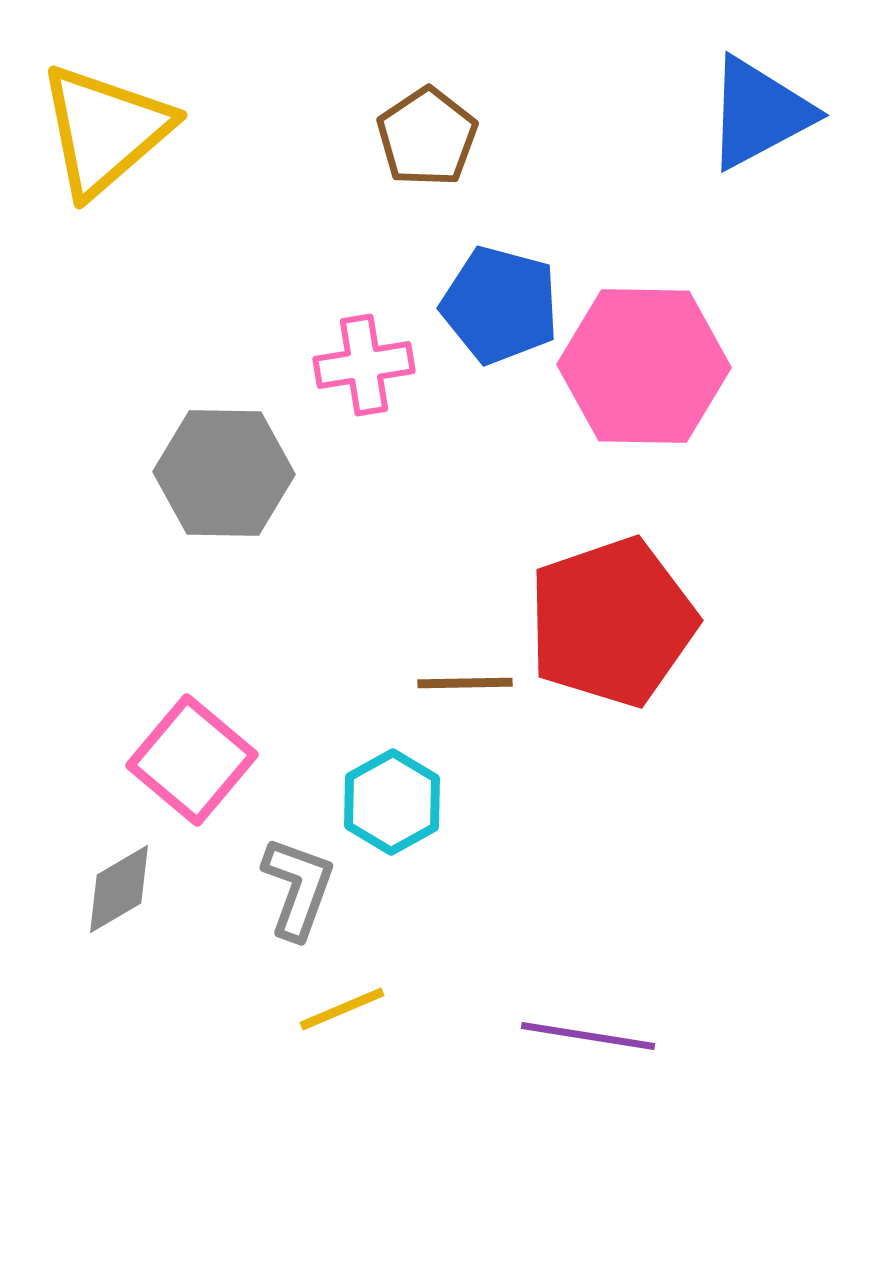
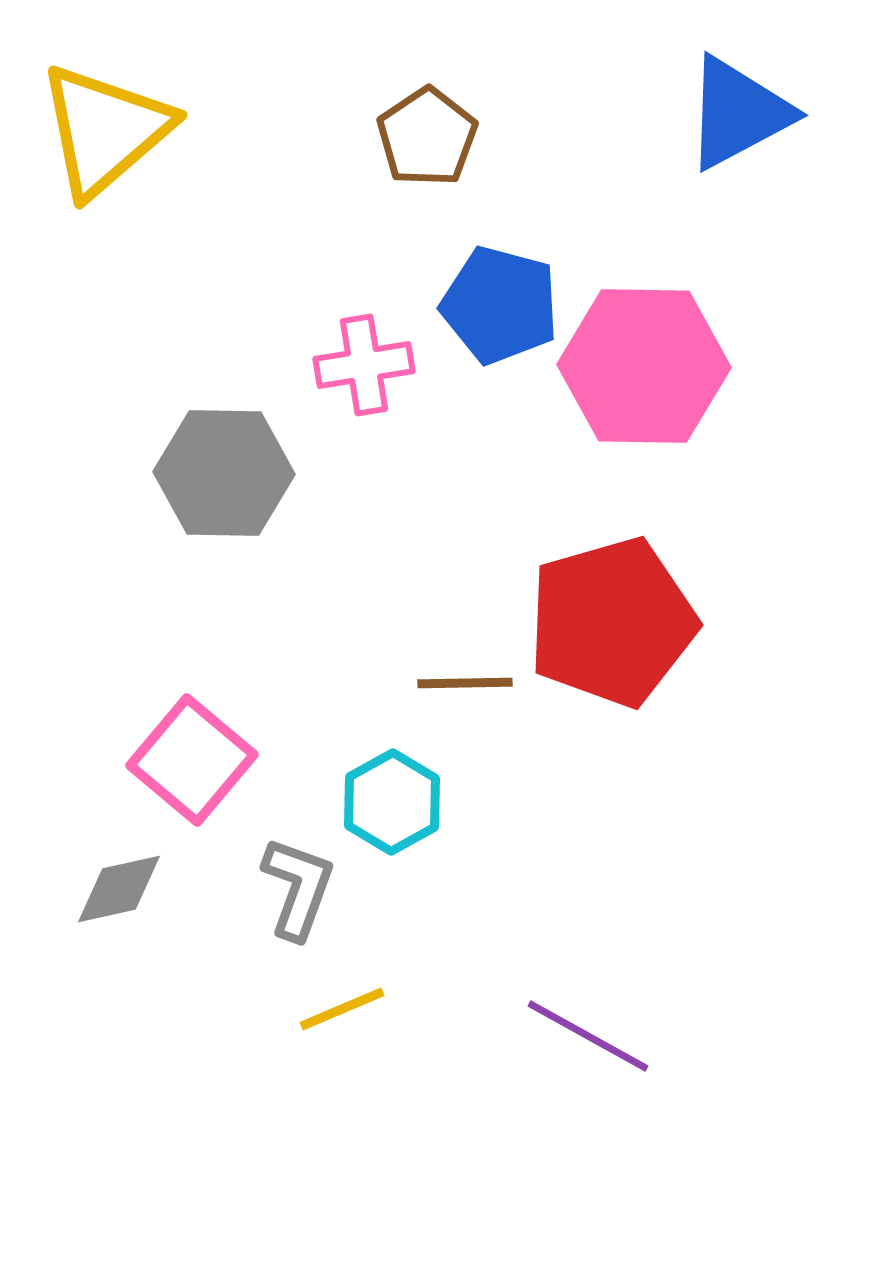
blue triangle: moved 21 px left
red pentagon: rotated 3 degrees clockwise
gray diamond: rotated 18 degrees clockwise
purple line: rotated 20 degrees clockwise
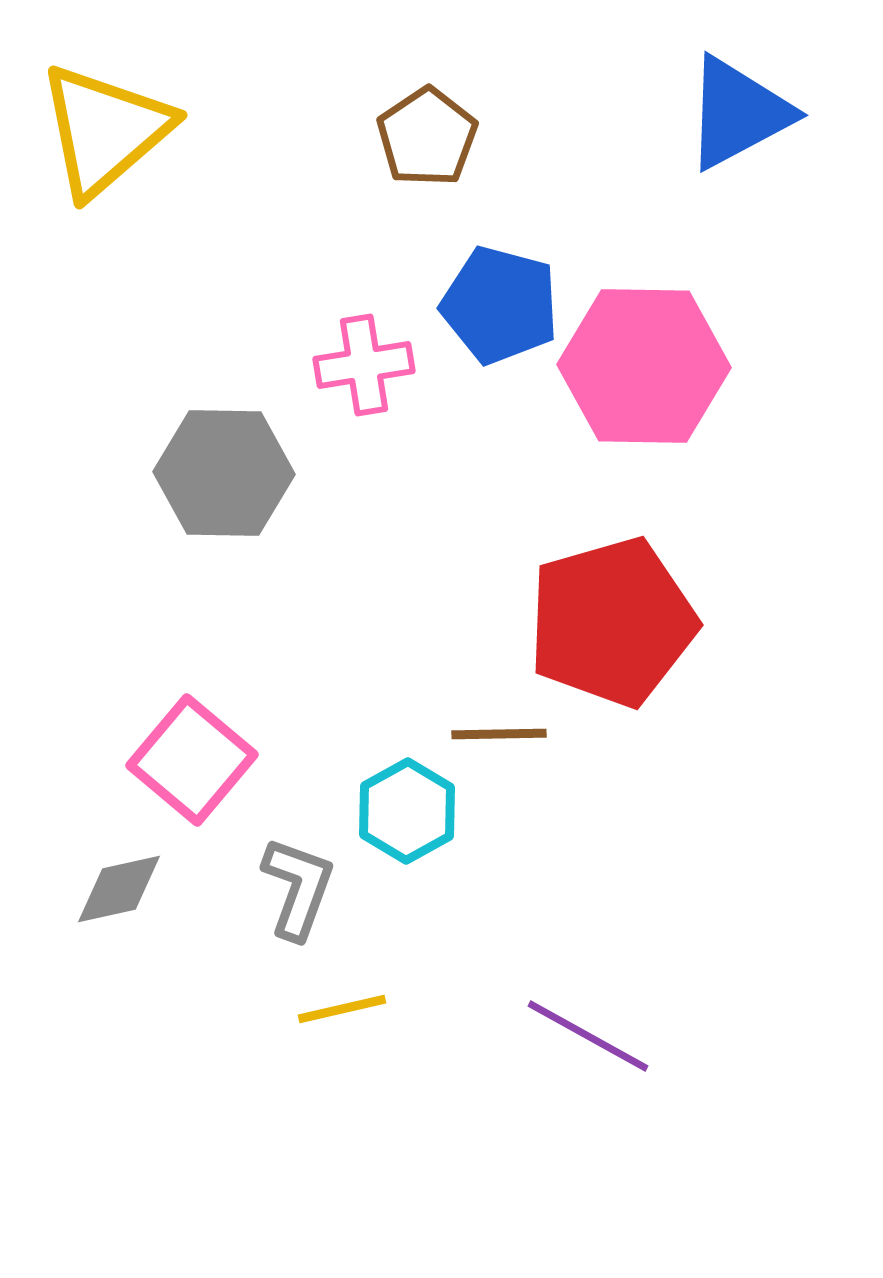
brown line: moved 34 px right, 51 px down
cyan hexagon: moved 15 px right, 9 px down
yellow line: rotated 10 degrees clockwise
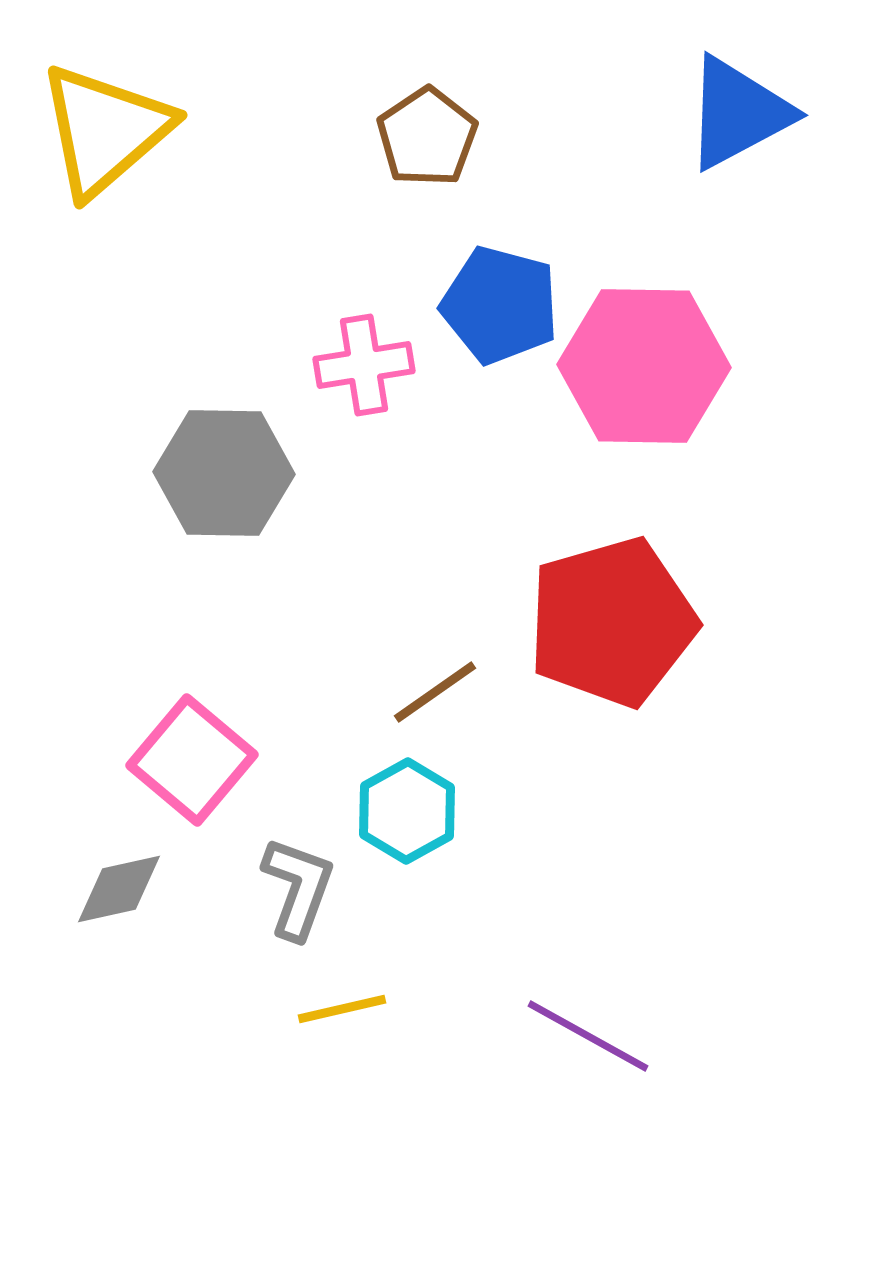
brown line: moved 64 px left, 42 px up; rotated 34 degrees counterclockwise
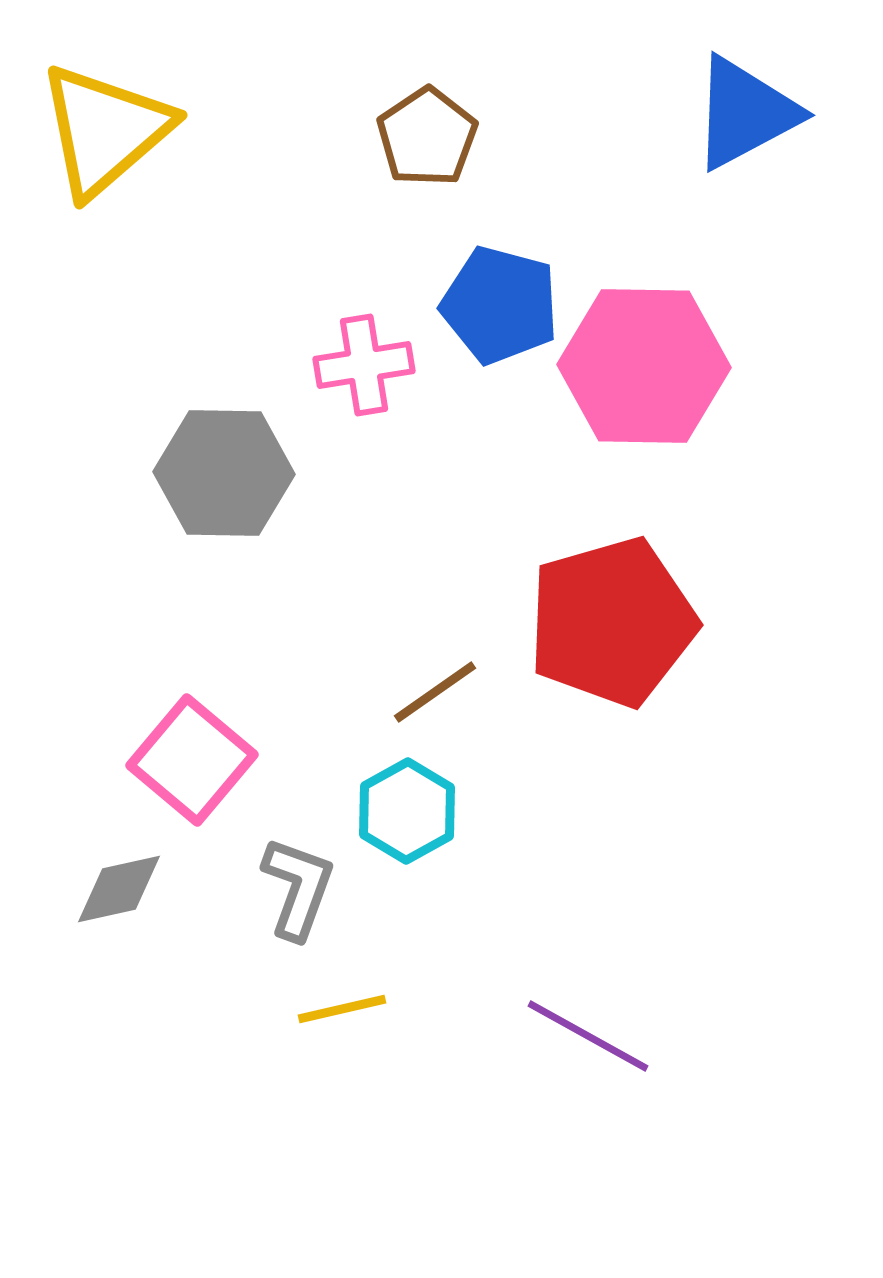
blue triangle: moved 7 px right
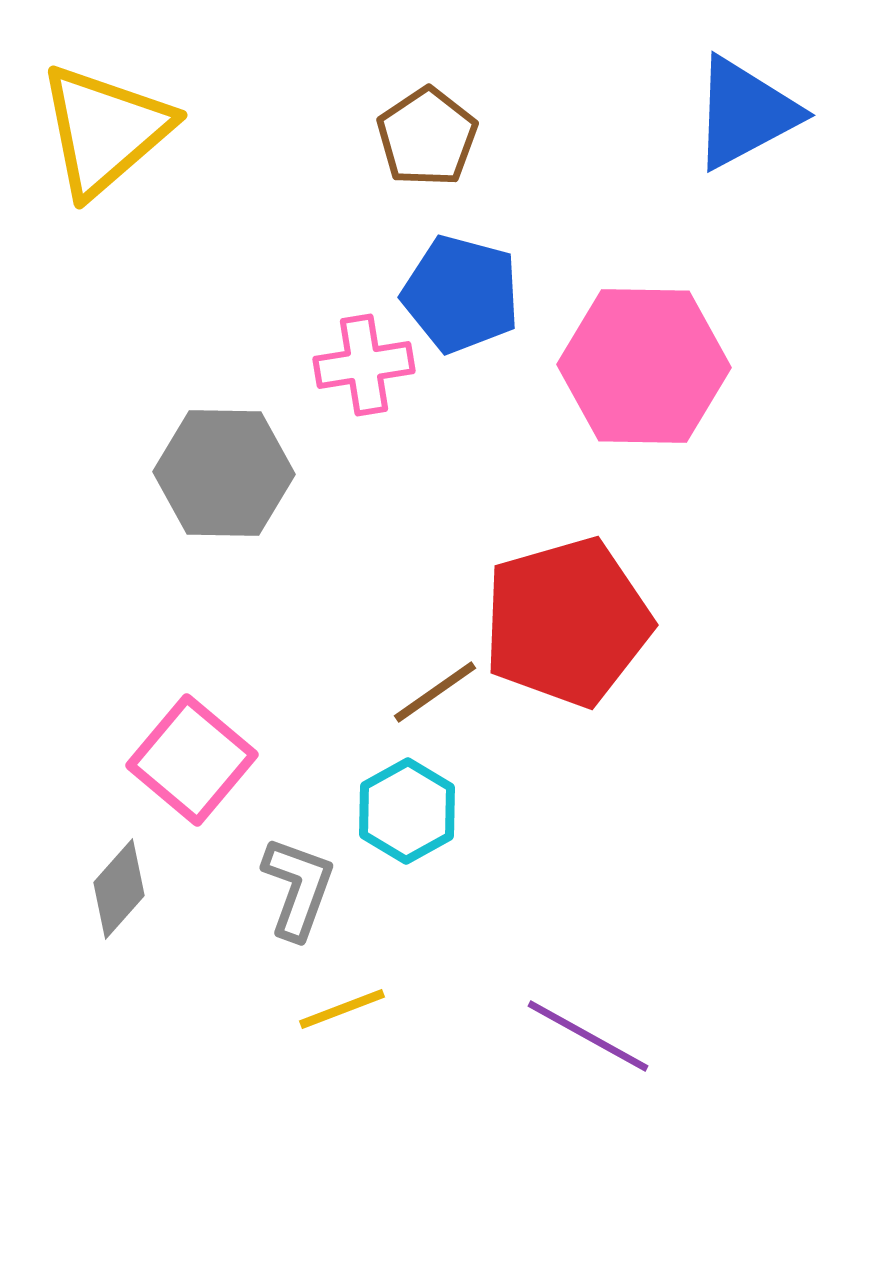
blue pentagon: moved 39 px left, 11 px up
red pentagon: moved 45 px left
gray diamond: rotated 36 degrees counterclockwise
yellow line: rotated 8 degrees counterclockwise
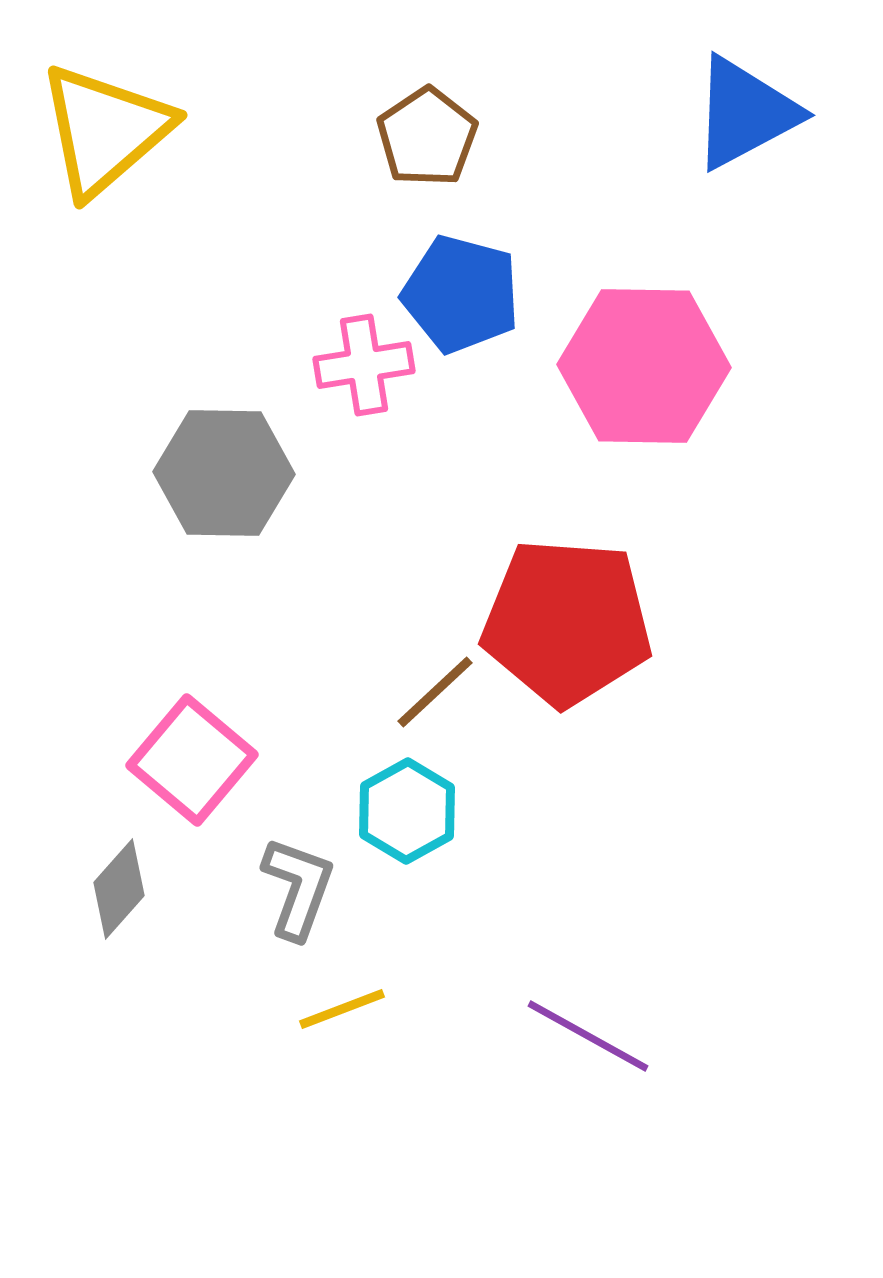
red pentagon: rotated 20 degrees clockwise
brown line: rotated 8 degrees counterclockwise
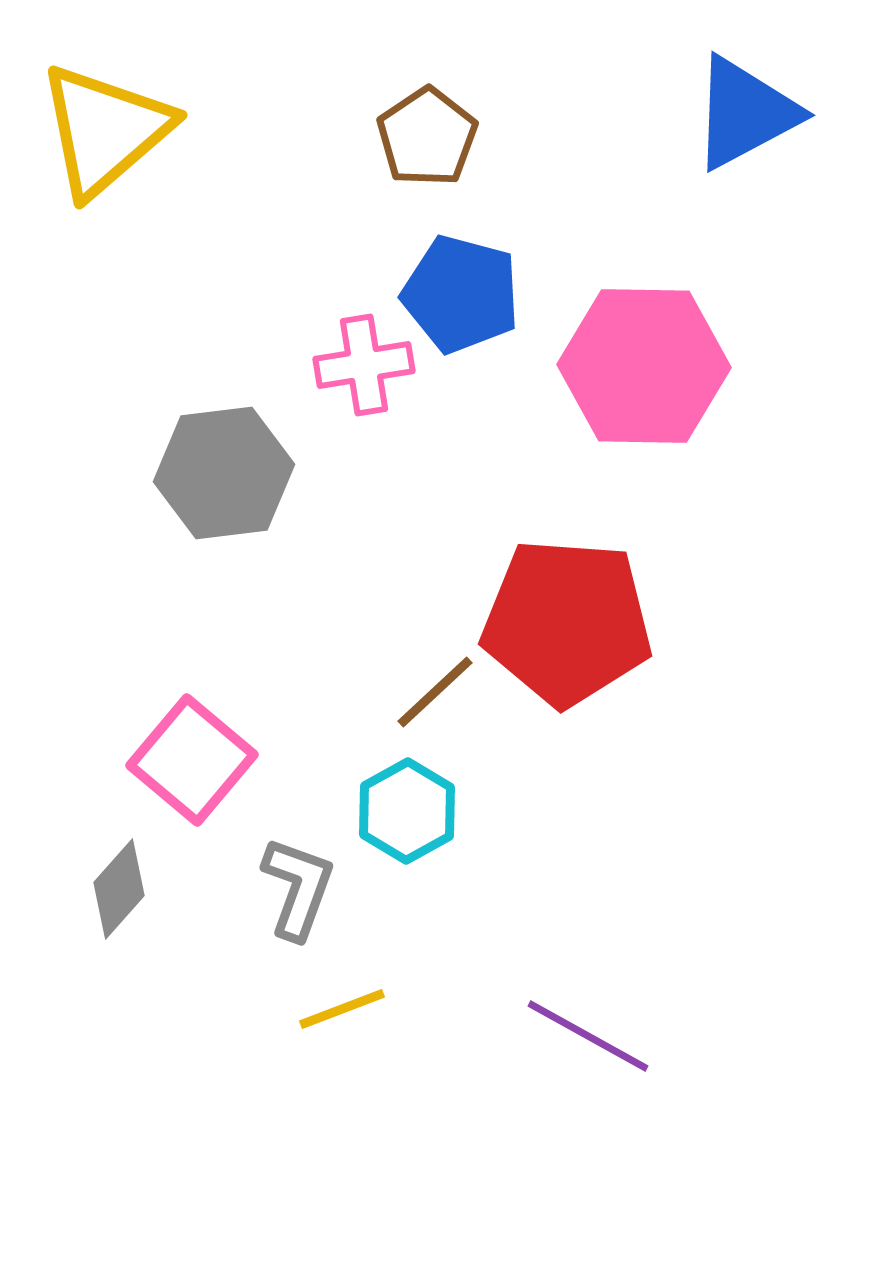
gray hexagon: rotated 8 degrees counterclockwise
